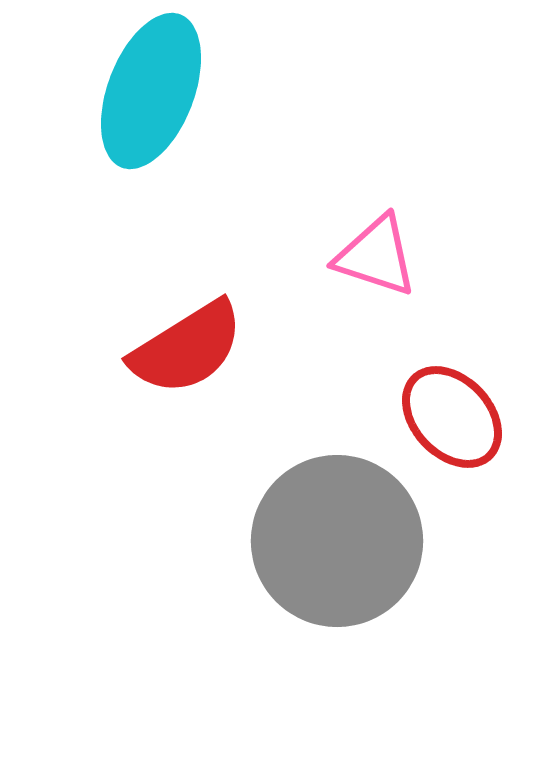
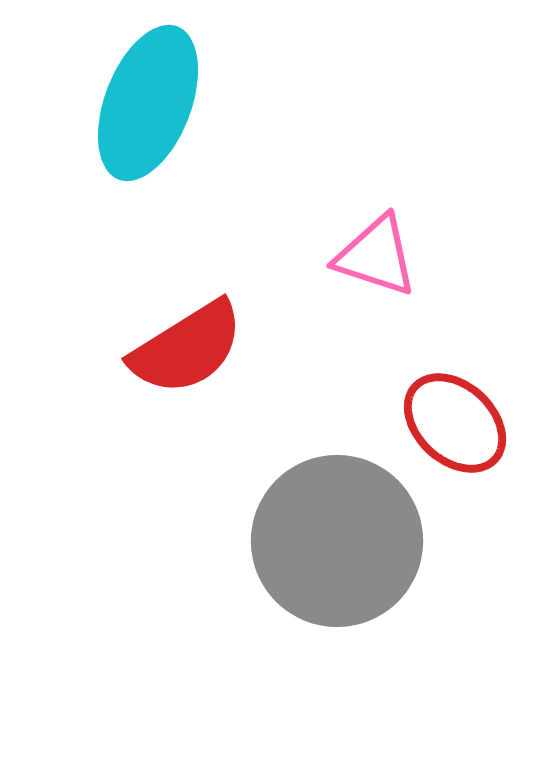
cyan ellipse: moved 3 px left, 12 px down
red ellipse: moved 3 px right, 6 px down; rotated 4 degrees counterclockwise
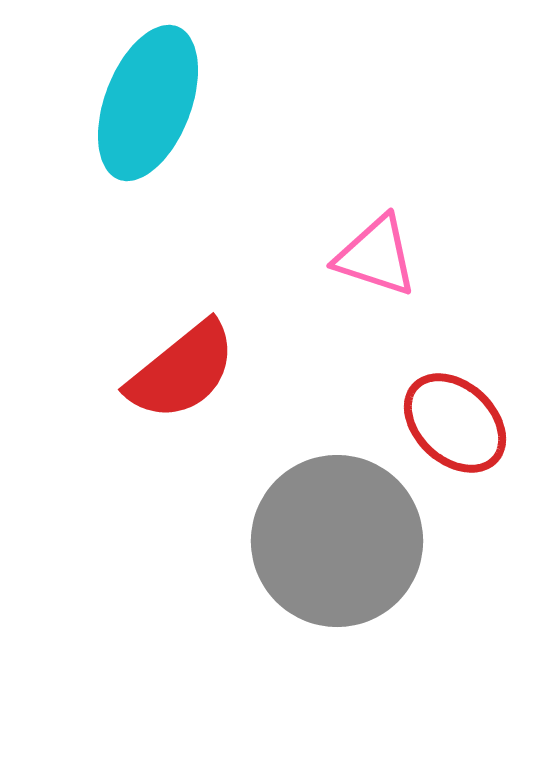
red semicircle: moved 5 px left, 23 px down; rotated 7 degrees counterclockwise
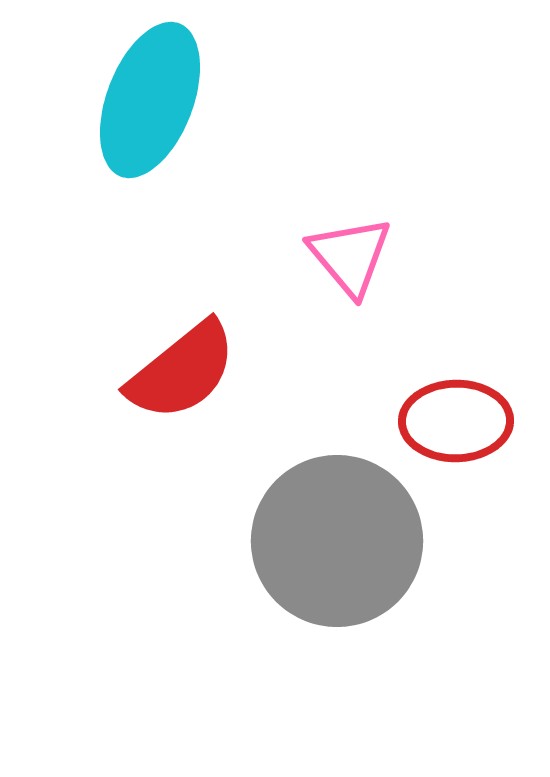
cyan ellipse: moved 2 px right, 3 px up
pink triangle: moved 26 px left; rotated 32 degrees clockwise
red ellipse: moved 1 px right, 2 px up; rotated 44 degrees counterclockwise
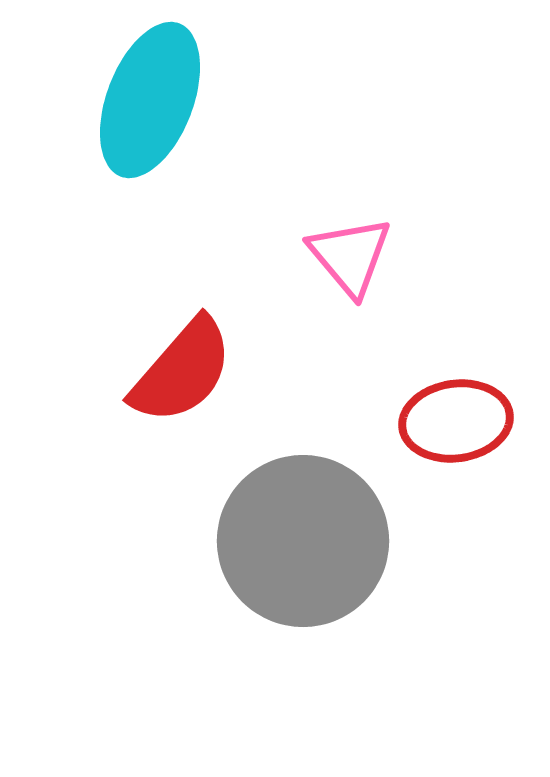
red semicircle: rotated 10 degrees counterclockwise
red ellipse: rotated 7 degrees counterclockwise
gray circle: moved 34 px left
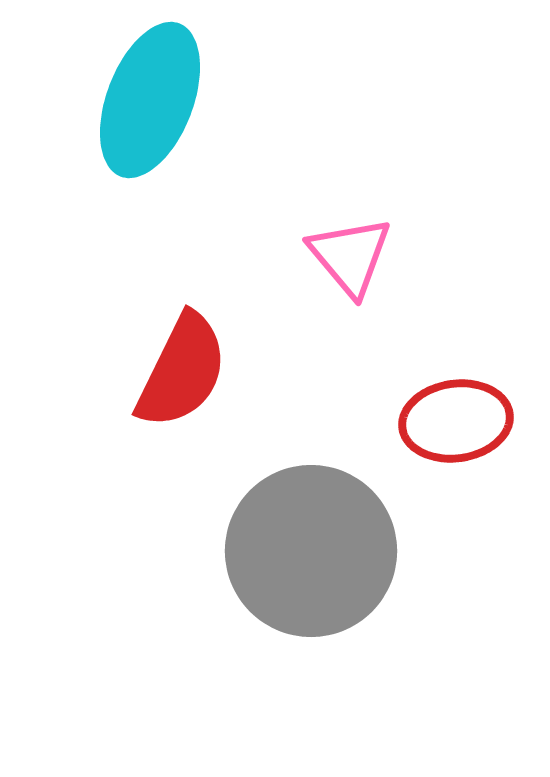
red semicircle: rotated 15 degrees counterclockwise
gray circle: moved 8 px right, 10 px down
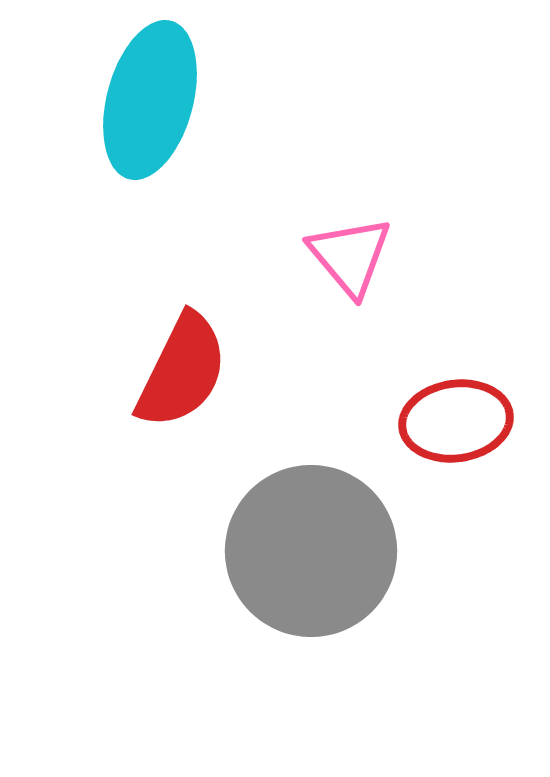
cyan ellipse: rotated 6 degrees counterclockwise
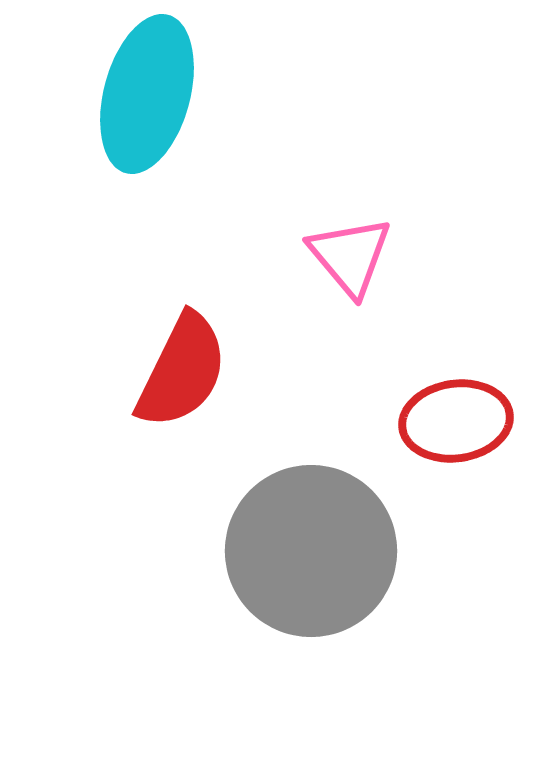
cyan ellipse: moved 3 px left, 6 px up
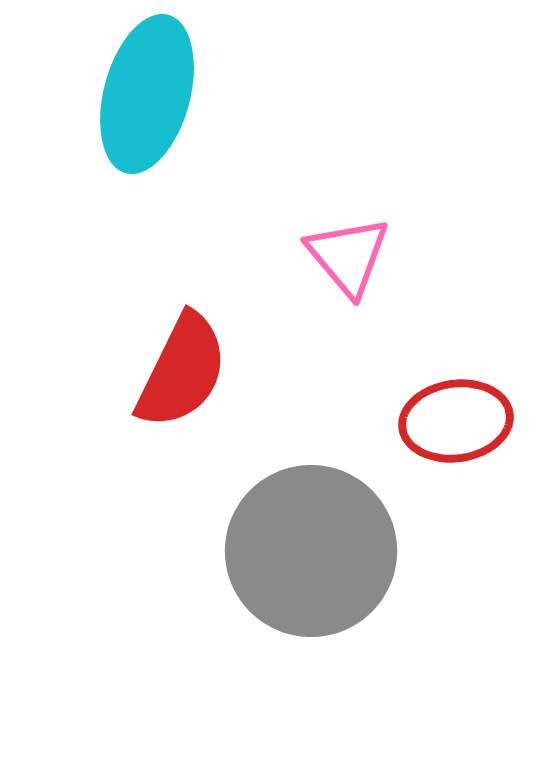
pink triangle: moved 2 px left
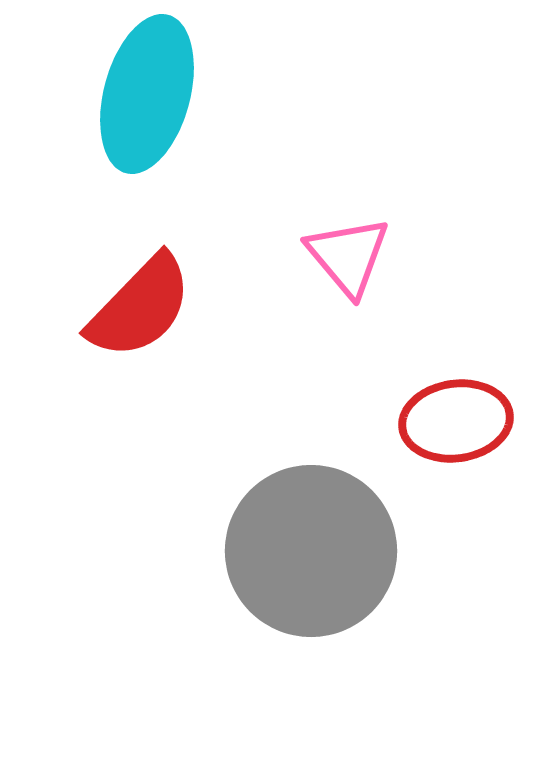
red semicircle: moved 42 px left, 64 px up; rotated 18 degrees clockwise
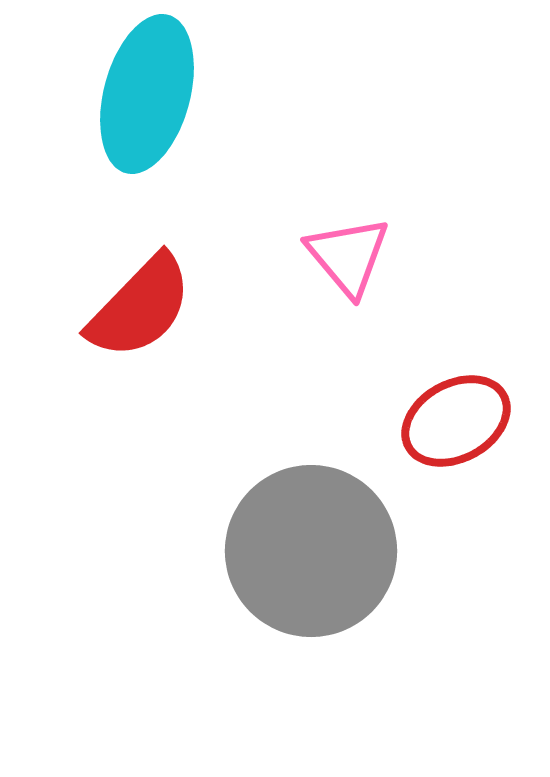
red ellipse: rotated 21 degrees counterclockwise
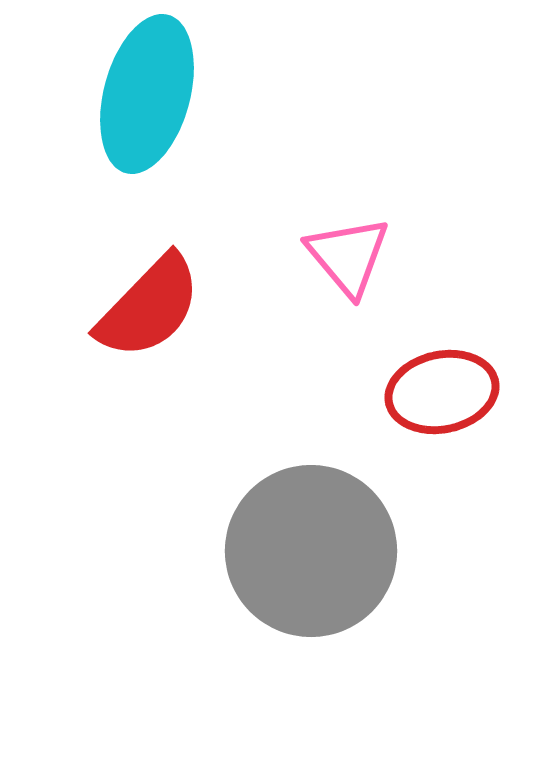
red semicircle: moved 9 px right
red ellipse: moved 14 px left, 29 px up; rotated 17 degrees clockwise
